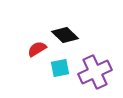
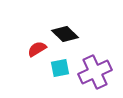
black diamond: moved 1 px up
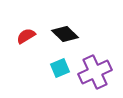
red semicircle: moved 11 px left, 13 px up
cyan square: rotated 12 degrees counterclockwise
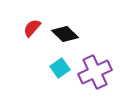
red semicircle: moved 6 px right, 8 px up; rotated 18 degrees counterclockwise
cyan square: rotated 12 degrees counterclockwise
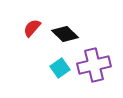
purple cross: moved 1 px left, 7 px up; rotated 12 degrees clockwise
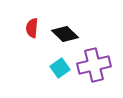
red semicircle: rotated 36 degrees counterclockwise
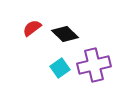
red semicircle: rotated 48 degrees clockwise
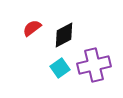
black diamond: moved 1 px left, 1 px down; rotated 72 degrees counterclockwise
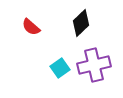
red semicircle: moved 1 px left, 1 px up; rotated 102 degrees counterclockwise
black diamond: moved 17 px right, 12 px up; rotated 16 degrees counterclockwise
